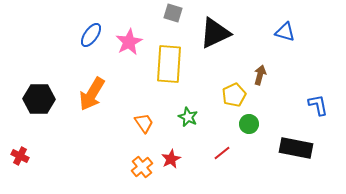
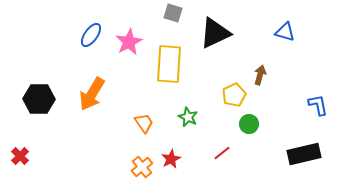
black rectangle: moved 8 px right, 6 px down; rotated 24 degrees counterclockwise
red cross: rotated 18 degrees clockwise
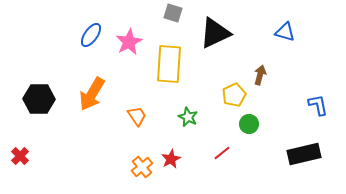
orange trapezoid: moved 7 px left, 7 px up
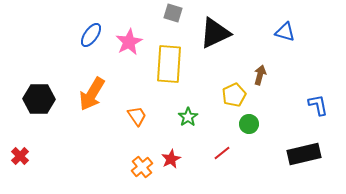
green star: rotated 12 degrees clockwise
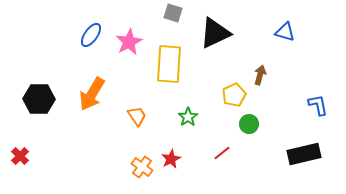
orange cross: rotated 15 degrees counterclockwise
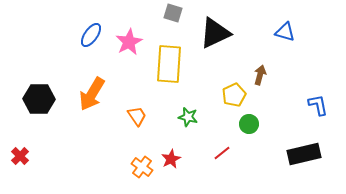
green star: rotated 24 degrees counterclockwise
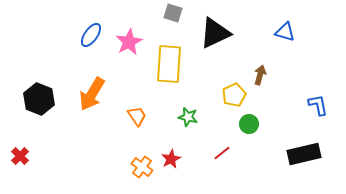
black hexagon: rotated 20 degrees clockwise
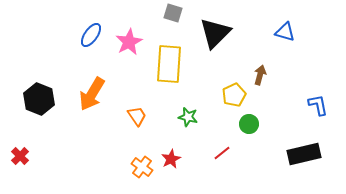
black triangle: rotated 20 degrees counterclockwise
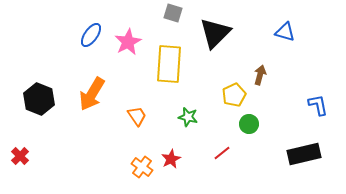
pink star: moved 1 px left
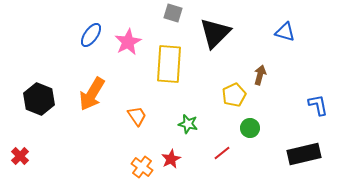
green star: moved 7 px down
green circle: moved 1 px right, 4 px down
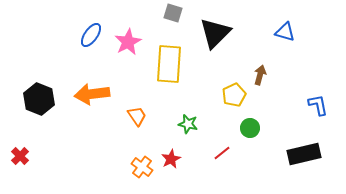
orange arrow: rotated 52 degrees clockwise
